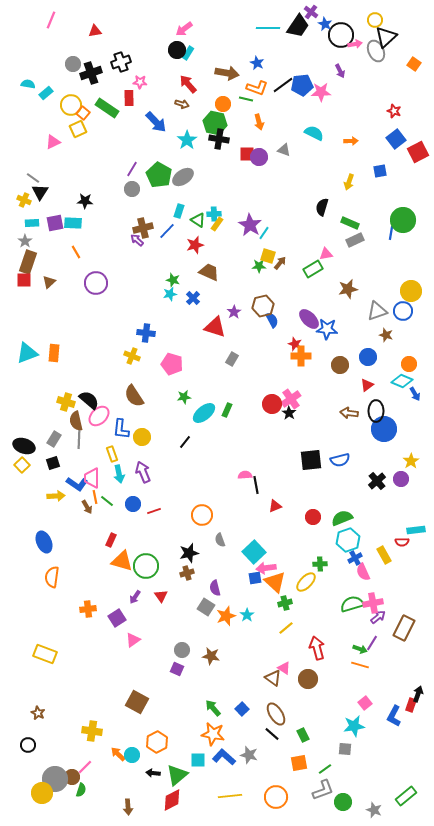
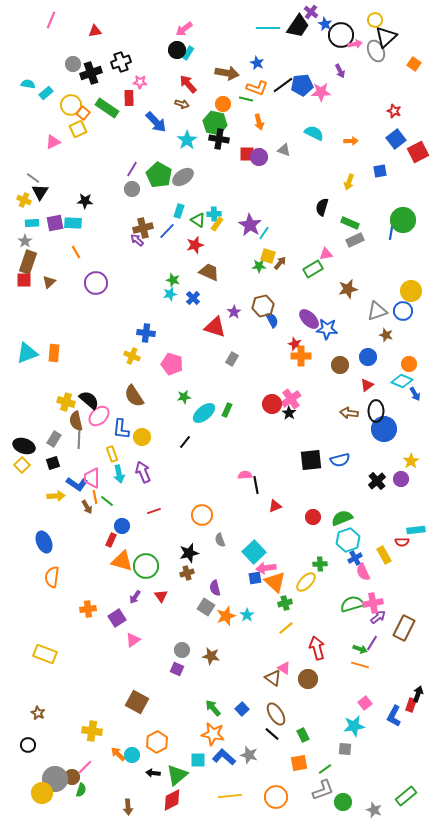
blue circle at (133, 504): moved 11 px left, 22 px down
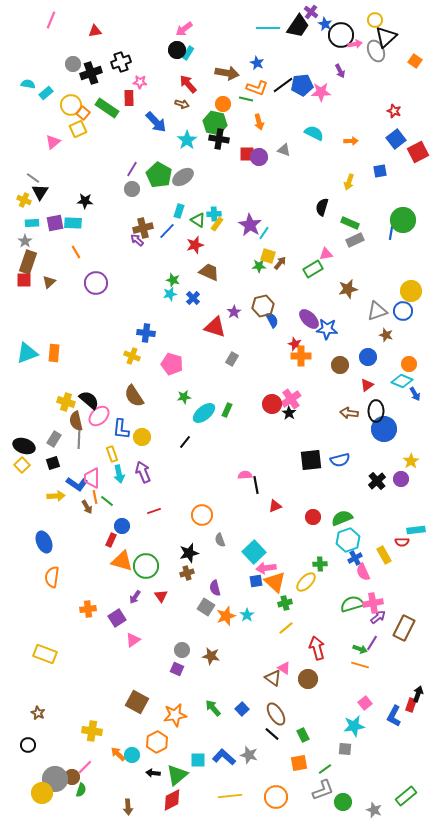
orange square at (414, 64): moved 1 px right, 3 px up
pink triangle at (53, 142): rotated 14 degrees counterclockwise
blue square at (255, 578): moved 1 px right, 3 px down
orange star at (213, 734): moved 38 px left, 19 px up; rotated 20 degrees counterclockwise
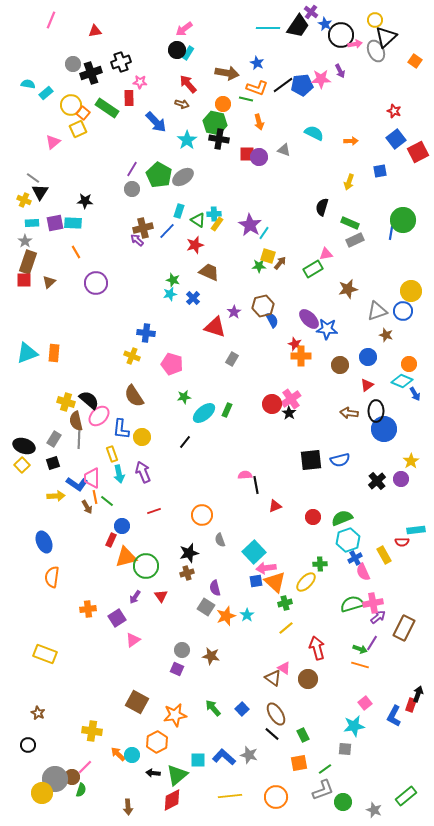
pink star at (321, 92): moved 13 px up
orange triangle at (122, 561): moved 4 px right, 4 px up; rotated 30 degrees counterclockwise
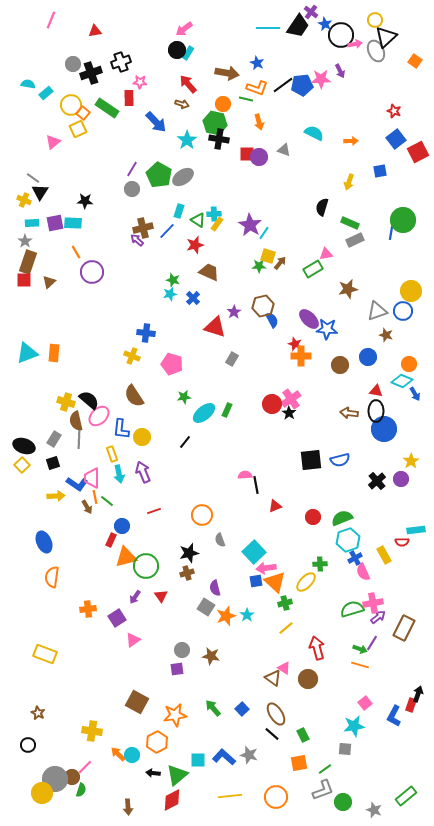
purple circle at (96, 283): moved 4 px left, 11 px up
red triangle at (367, 385): moved 9 px right, 6 px down; rotated 48 degrees clockwise
green semicircle at (352, 604): moved 5 px down
purple square at (177, 669): rotated 32 degrees counterclockwise
